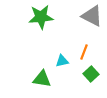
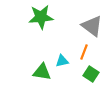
gray triangle: moved 10 px down; rotated 10 degrees clockwise
green square: rotated 14 degrees counterclockwise
green triangle: moved 7 px up
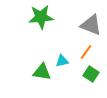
gray triangle: moved 1 px left, 1 px up; rotated 15 degrees counterclockwise
orange line: moved 2 px right; rotated 14 degrees clockwise
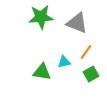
gray triangle: moved 14 px left, 2 px up
cyan triangle: moved 2 px right, 1 px down
green square: rotated 28 degrees clockwise
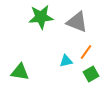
gray triangle: moved 1 px up
cyan triangle: moved 2 px right, 1 px up
green triangle: moved 22 px left
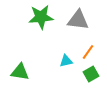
gray triangle: moved 1 px right, 2 px up; rotated 15 degrees counterclockwise
orange line: moved 2 px right
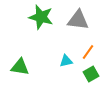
green star: rotated 20 degrees clockwise
green triangle: moved 5 px up
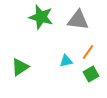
green triangle: rotated 42 degrees counterclockwise
